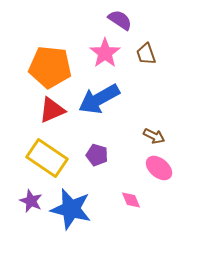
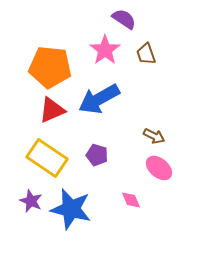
purple semicircle: moved 4 px right, 1 px up
pink star: moved 3 px up
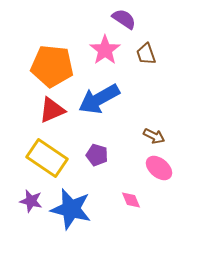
orange pentagon: moved 2 px right, 1 px up
purple star: rotated 10 degrees counterclockwise
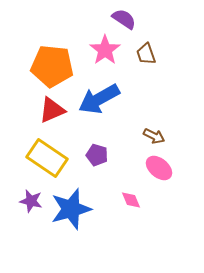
blue star: rotated 30 degrees counterclockwise
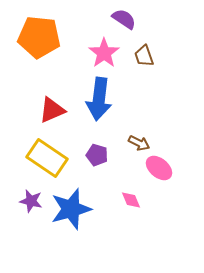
pink star: moved 1 px left, 3 px down
brown trapezoid: moved 2 px left, 2 px down
orange pentagon: moved 13 px left, 29 px up
blue arrow: rotated 54 degrees counterclockwise
brown arrow: moved 15 px left, 7 px down
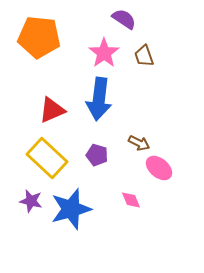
yellow rectangle: rotated 9 degrees clockwise
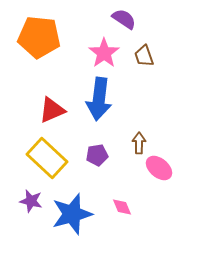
brown arrow: rotated 115 degrees counterclockwise
purple pentagon: rotated 25 degrees counterclockwise
pink diamond: moved 9 px left, 7 px down
blue star: moved 1 px right, 5 px down
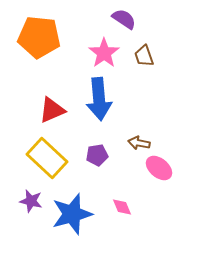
blue arrow: rotated 12 degrees counterclockwise
brown arrow: rotated 80 degrees counterclockwise
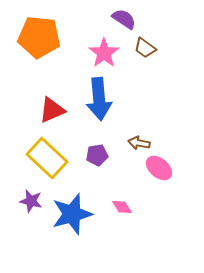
brown trapezoid: moved 1 px right, 8 px up; rotated 35 degrees counterclockwise
pink diamond: rotated 10 degrees counterclockwise
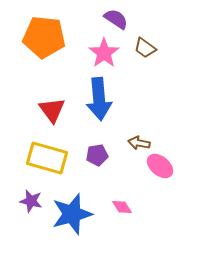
purple semicircle: moved 8 px left
orange pentagon: moved 5 px right
red triangle: rotated 44 degrees counterclockwise
yellow rectangle: rotated 27 degrees counterclockwise
pink ellipse: moved 1 px right, 2 px up
